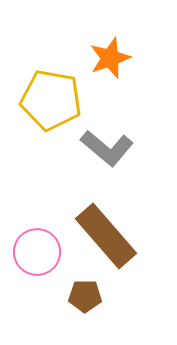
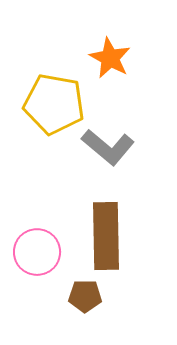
orange star: rotated 24 degrees counterclockwise
yellow pentagon: moved 3 px right, 4 px down
gray L-shape: moved 1 px right, 1 px up
brown rectangle: rotated 40 degrees clockwise
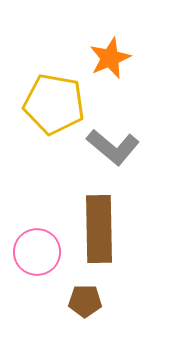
orange star: rotated 21 degrees clockwise
gray L-shape: moved 5 px right
brown rectangle: moved 7 px left, 7 px up
brown pentagon: moved 5 px down
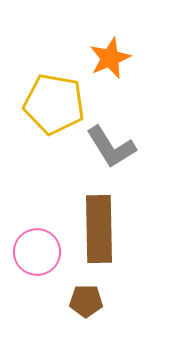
gray L-shape: moved 2 px left; rotated 18 degrees clockwise
brown pentagon: moved 1 px right
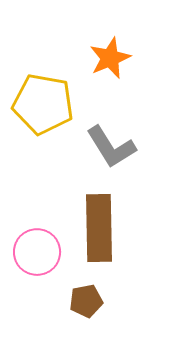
yellow pentagon: moved 11 px left
brown rectangle: moved 1 px up
brown pentagon: rotated 12 degrees counterclockwise
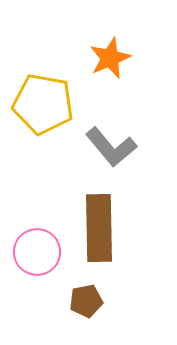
gray L-shape: rotated 8 degrees counterclockwise
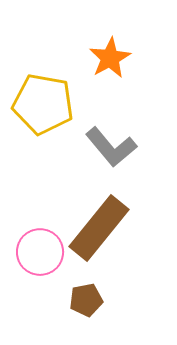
orange star: rotated 6 degrees counterclockwise
brown rectangle: rotated 40 degrees clockwise
pink circle: moved 3 px right
brown pentagon: moved 1 px up
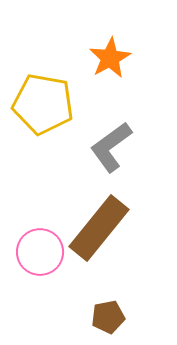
gray L-shape: rotated 94 degrees clockwise
brown pentagon: moved 22 px right, 17 px down
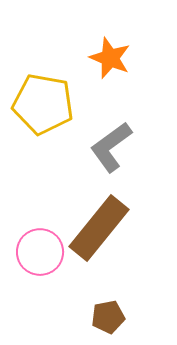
orange star: rotated 21 degrees counterclockwise
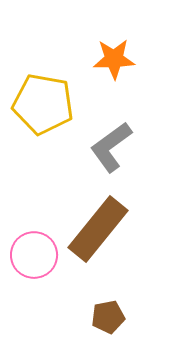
orange star: moved 4 px right, 1 px down; rotated 24 degrees counterclockwise
brown rectangle: moved 1 px left, 1 px down
pink circle: moved 6 px left, 3 px down
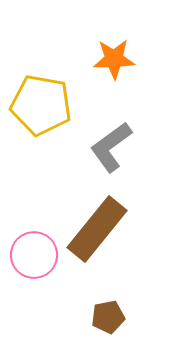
yellow pentagon: moved 2 px left, 1 px down
brown rectangle: moved 1 px left
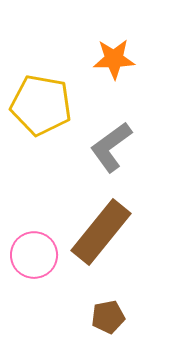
brown rectangle: moved 4 px right, 3 px down
